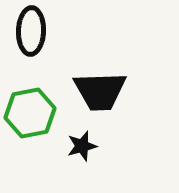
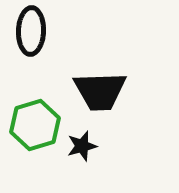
green hexagon: moved 5 px right, 12 px down; rotated 6 degrees counterclockwise
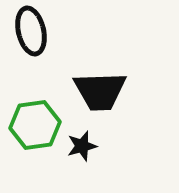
black ellipse: rotated 15 degrees counterclockwise
green hexagon: rotated 9 degrees clockwise
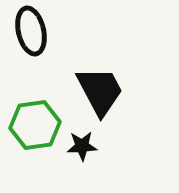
black trapezoid: rotated 116 degrees counterclockwise
black star: rotated 12 degrees clockwise
